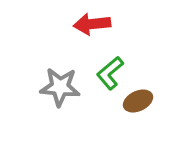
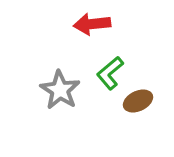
gray star: moved 3 px down; rotated 27 degrees clockwise
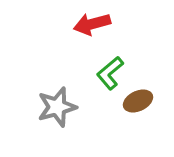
red arrow: rotated 9 degrees counterclockwise
gray star: moved 3 px left, 17 px down; rotated 24 degrees clockwise
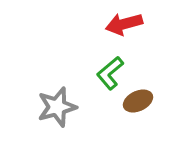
red arrow: moved 32 px right
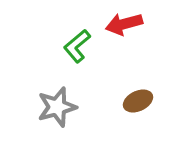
green L-shape: moved 33 px left, 27 px up
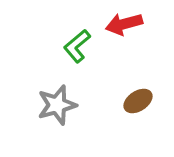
brown ellipse: rotated 8 degrees counterclockwise
gray star: moved 2 px up
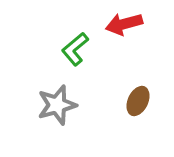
green L-shape: moved 2 px left, 3 px down
brown ellipse: rotated 32 degrees counterclockwise
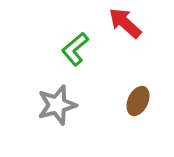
red arrow: moved 1 px right, 1 px up; rotated 57 degrees clockwise
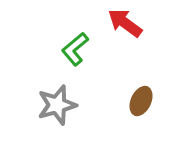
red arrow: rotated 6 degrees counterclockwise
brown ellipse: moved 3 px right
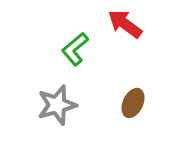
red arrow: moved 1 px down
brown ellipse: moved 8 px left, 2 px down
